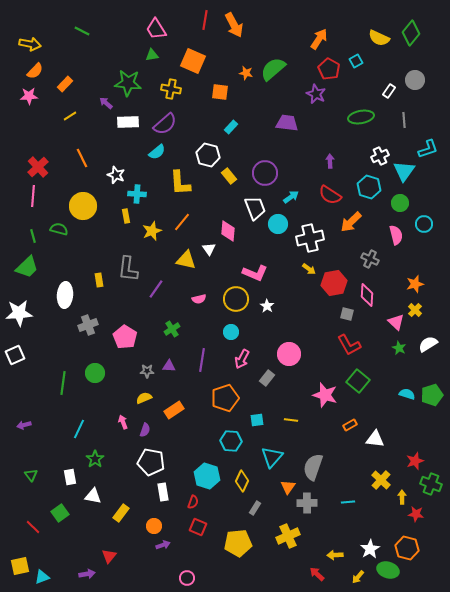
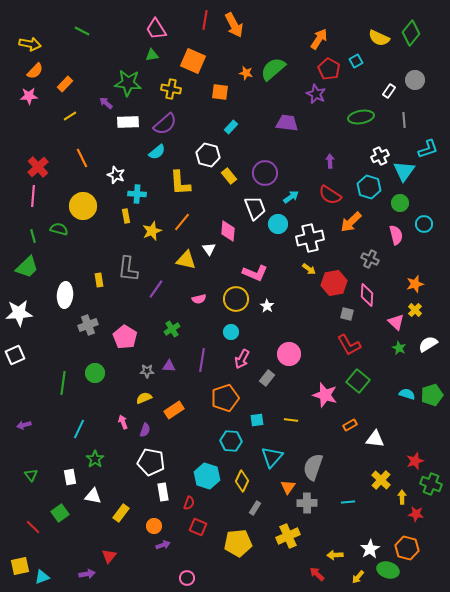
red semicircle at (193, 502): moved 4 px left, 1 px down
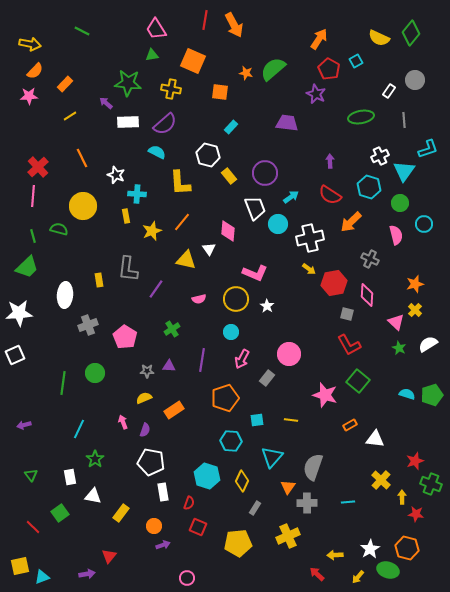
cyan semicircle at (157, 152): rotated 114 degrees counterclockwise
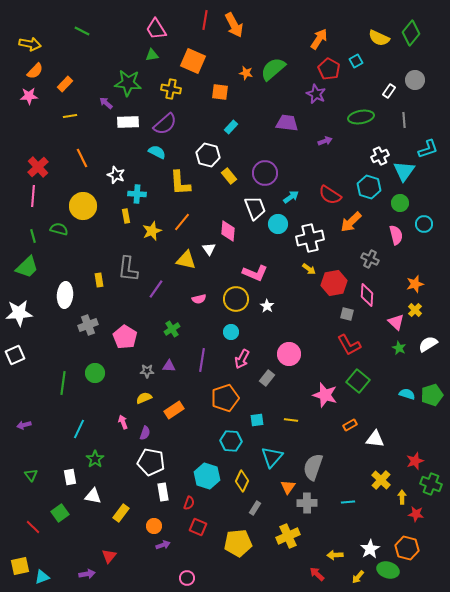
yellow line at (70, 116): rotated 24 degrees clockwise
purple arrow at (330, 161): moved 5 px left, 20 px up; rotated 72 degrees clockwise
purple semicircle at (145, 430): moved 3 px down
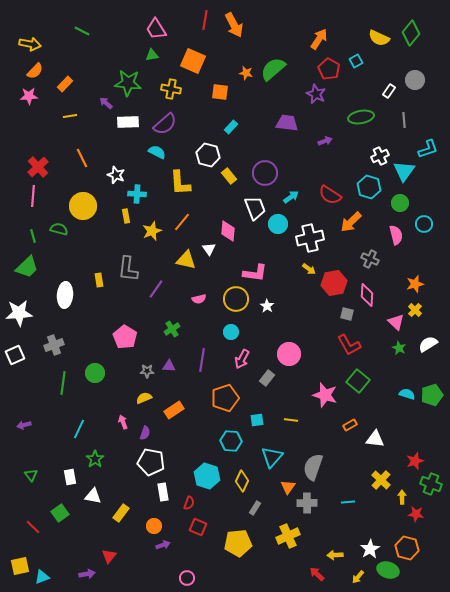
pink L-shape at (255, 273): rotated 15 degrees counterclockwise
gray cross at (88, 325): moved 34 px left, 20 px down
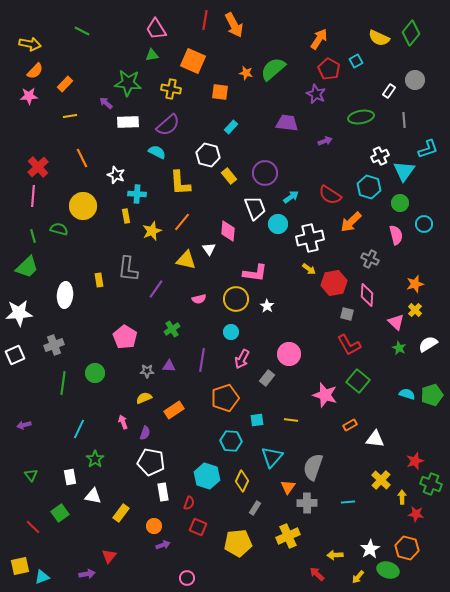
purple semicircle at (165, 124): moved 3 px right, 1 px down
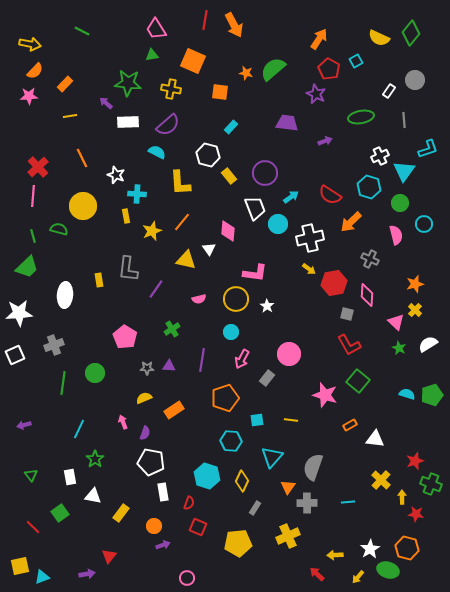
gray star at (147, 371): moved 3 px up
